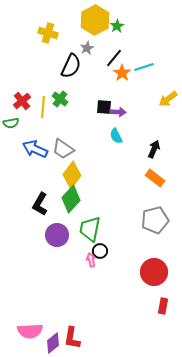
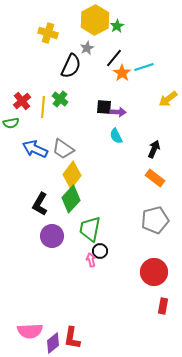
purple circle: moved 5 px left, 1 px down
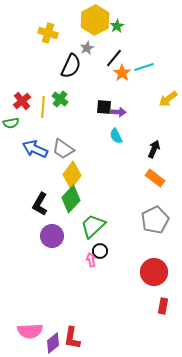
gray pentagon: rotated 12 degrees counterclockwise
green trapezoid: moved 3 px right, 3 px up; rotated 36 degrees clockwise
